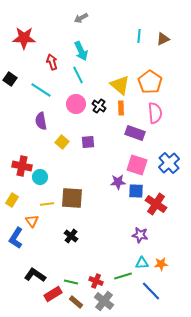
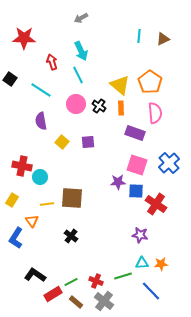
green line at (71, 282): rotated 40 degrees counterclockwise
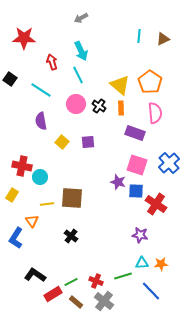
purple star at (118, 182): rotated 21 degrees clockwise
yellow rectangle at (12, 200): moved 5 px up
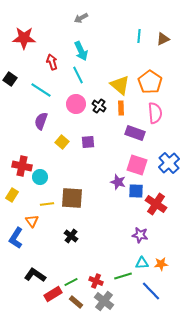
purple semicircle at (41, 121): rotated 30 degrees clockwise
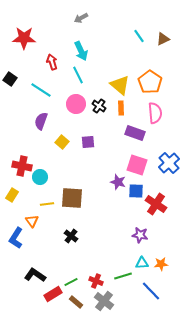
cyan line at (139, 36): rotated 40 degrees counterclockwise
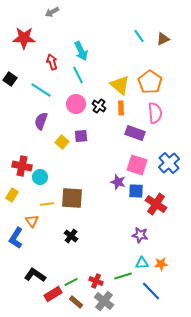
gray arrow at (81, 18): moved 29 px left, 6 px up
purple square at (88, 142): moved 7 px left, 6 px up
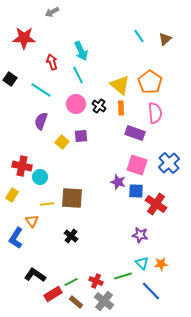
brown triangle at (163, 39): moved 2 px right; rotated 16 degrees counterclockwise
cyan triangle at (142, 263): rotated 48 degrees clockwise
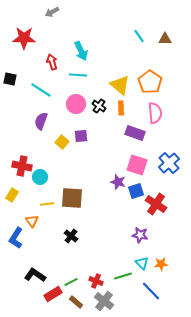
brown triangle at (165, 39): rotated 40 degrees clockwise
cyan line at (78, 75): rotated 60 degrees counterclockwise
black square at (10, 79): rotated 24 degrees counterclockwise
blue square at (136, 191): rotated 21 degrees counterclockwise
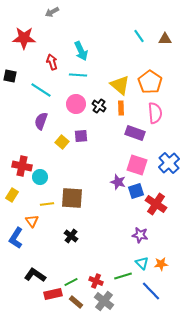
black square at (10, 79): moved 3 px up
red rectangle at (53, 294): rotated 18 degrees clockwise
